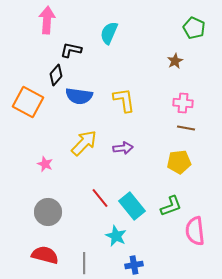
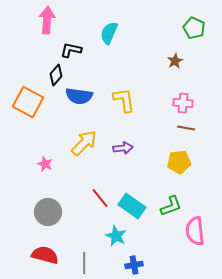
cyan rectangle: rotated 16 degrees counterclockwise
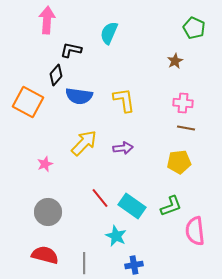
pink star: rotated 28 degrees clockwise
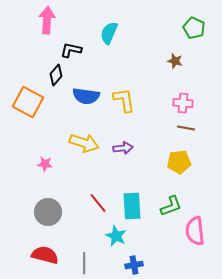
brown star: rotated 28 degrees counterclockwise
blue semicircle: moved 7 px right
yellow arrow: rotated 64 degrees clockwise
pink star: rotated 28 degrees clockwise
red line: moved 2 px left, 5 px down
cyan rectangle: rotated 52 degrees clockwise
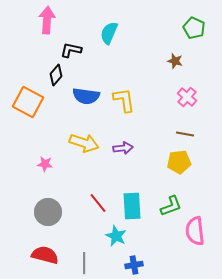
pink cross: moved 4 px right, 6 px up; rotated 36 degrees clockwise
brown line: moved 1 px left, 6 px down
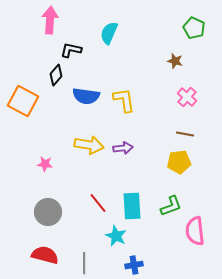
pink arrow: moved 3 px right
orange square: moved 5 px left, 1 px up
yellow arrow: moved 5 px right, 2 px down; rotated 8 degrees counterclockwise
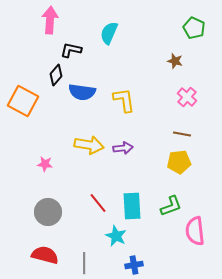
blue semicircle: moved 4 px left, 4 px up
brown line: moved 3 px left
